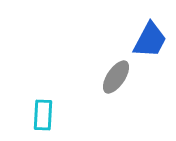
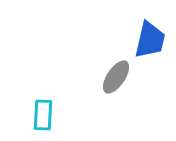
blue trapezoid: rotated 15 degrees counterclockwise
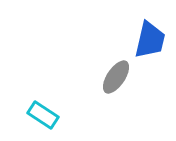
cyan rectangle: rotated 60 degrees counterclockwise
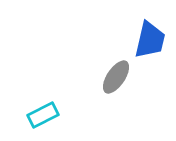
cyan rectangle: rotated 60 degrees counterclockwise
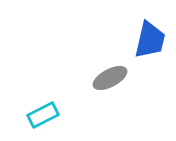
gray ellipse: moved 6 px left, 1 px down; rotated 28 degrees clockwise
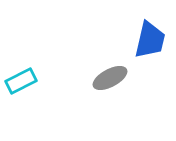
cyan rectangle: moved 22 px left, 34 px up
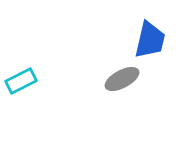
gray ellipse: moved 12 px right, 1 px down
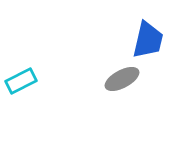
blue trapezoid: moved 2 px left
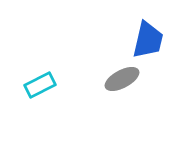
cyan rectangle: moved 19 px right, 4 px down
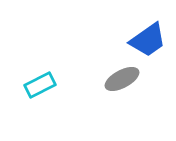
blue trapezoid: rotated 42 degrees clockwise
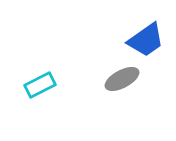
blue trapezoid: moved 2 px left
